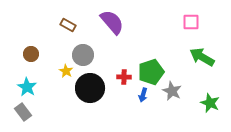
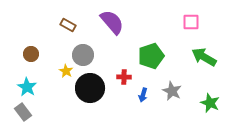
green arrow: moved 2 px right
green pentagon: moved 16 px up
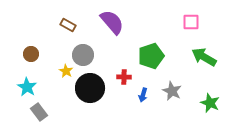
gray rectangle: moved 16 px right
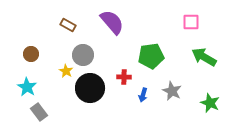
green pentagon: rotated 10 degrees clockwise
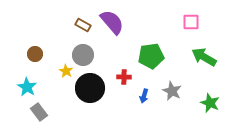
brown rectangle: moved 15 px right
brown circle: moved 4 px right
blue arrow: moved 1 px right, 1 px down
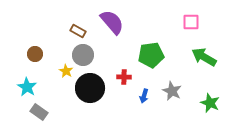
brown rectangle: moved 5 px left, 6 px down
green pentagon: moved 1 px up
gray rectangle: rotated 18 degrees counterclockwise
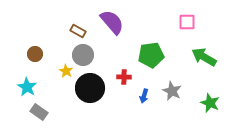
pink square: moved 4 px left
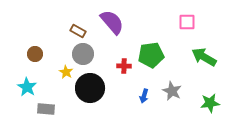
gray circle: moved 1 px up
yellow star: moved 1 px down
red cross: moved 11 px up
green star: rotated 30 degrees counterclockwise
gray rectangle: moved 7 px right, 3 px up; rotated 30 degrees counterclockwise
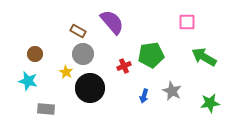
red cross: rotated 24 degrees counterclockwise
cyan star: moved 1 px right, 6 px up; rotated 18 degrees counterclockwise
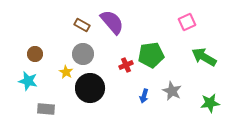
pink square: rotated 24 degrees counterclockwise
brown rectangle: moved 4 px right, 6 px up
red cross: moved 2 px right, 1 px up
